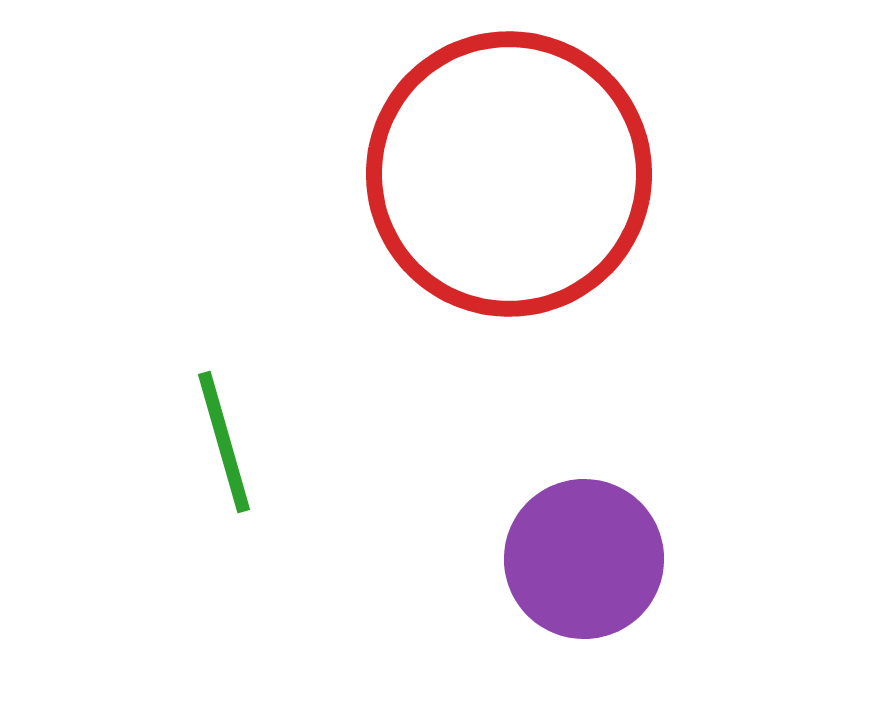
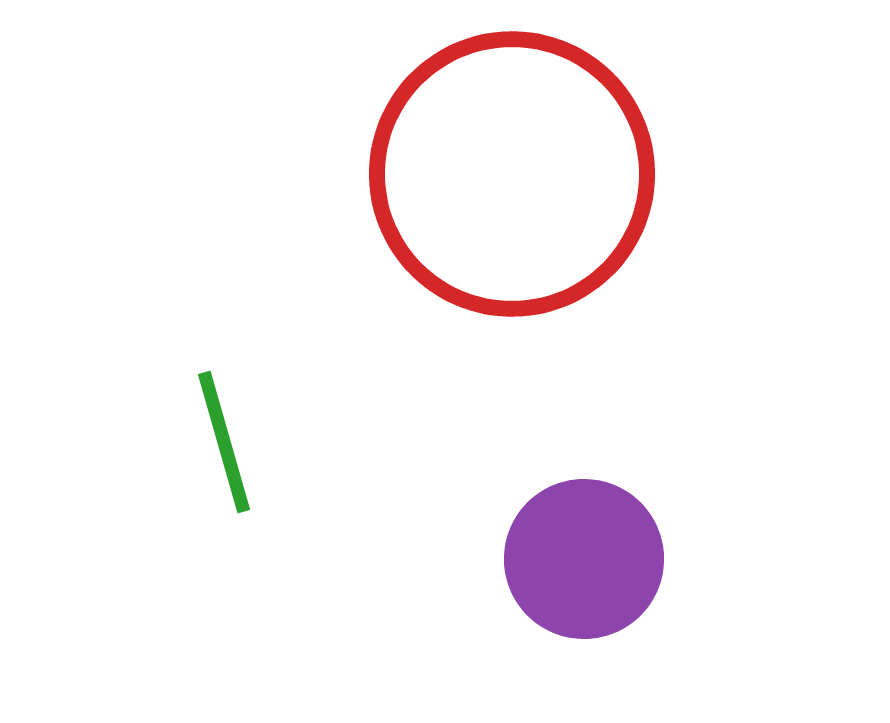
red circle: moved 3 px right
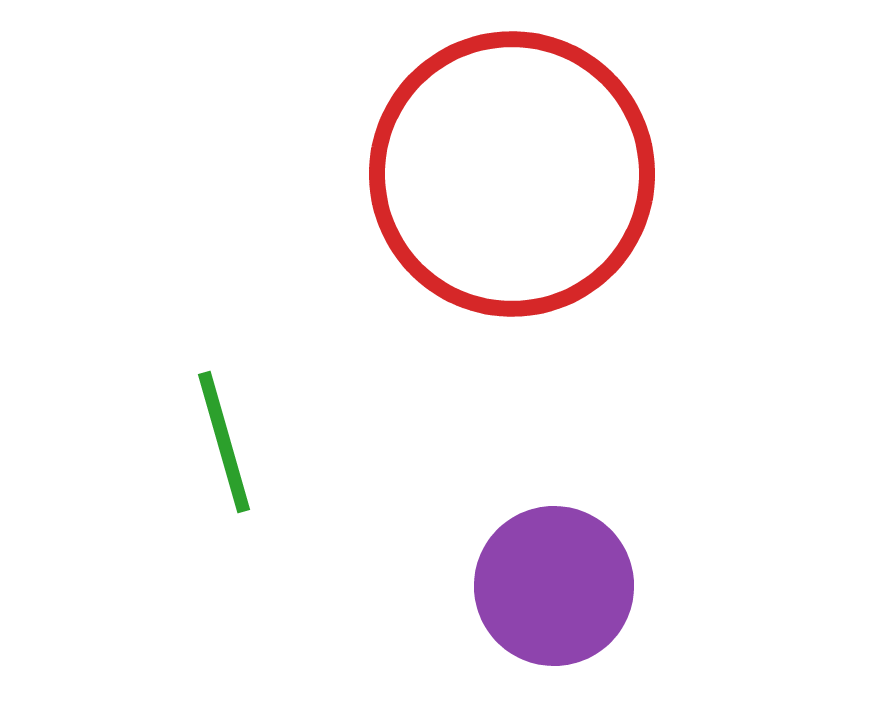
purple circle: moved 30 px left, 27 px down
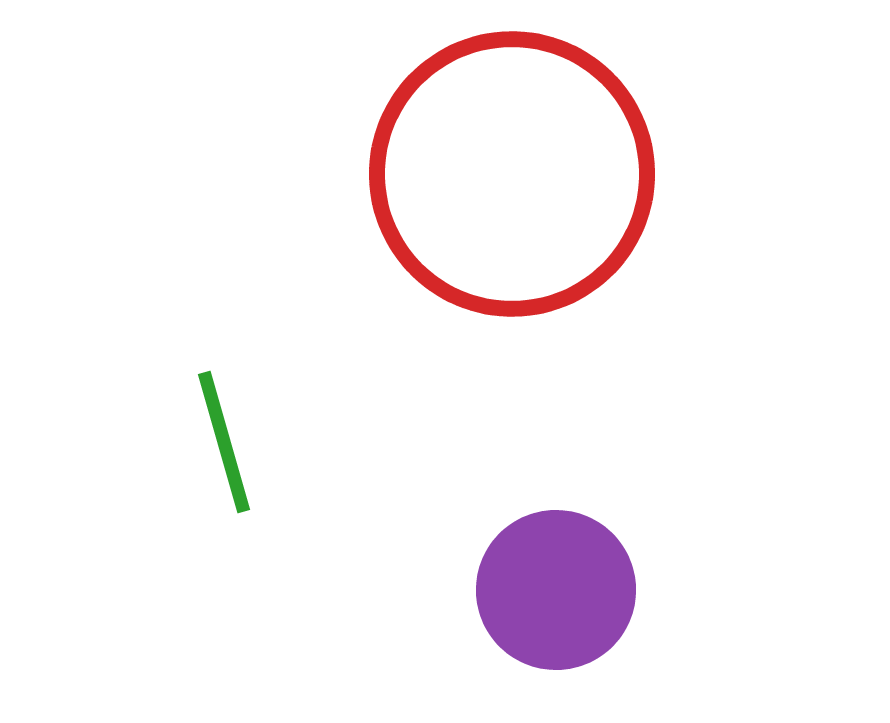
purple circle: moved 2 px right, 4 px down
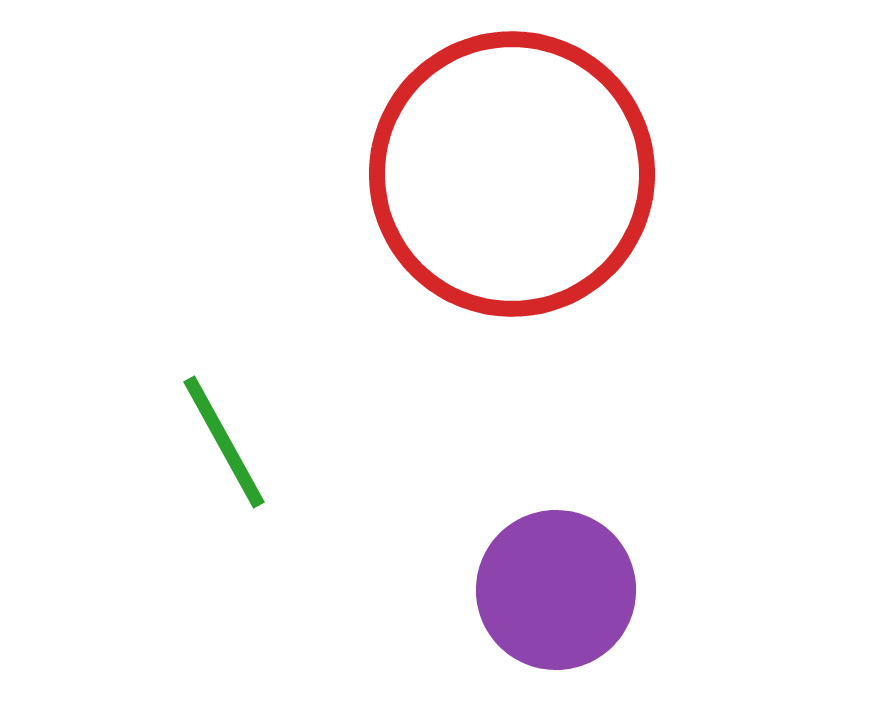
green line: rotated 13 degrees counterclockwise
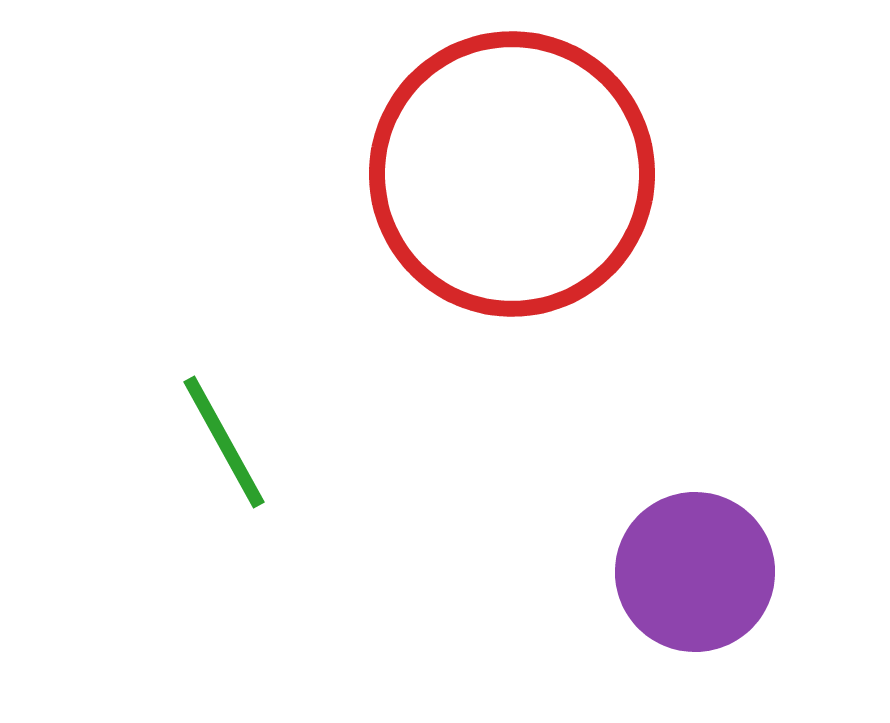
purple circle: moved 139 px right, 18 px up
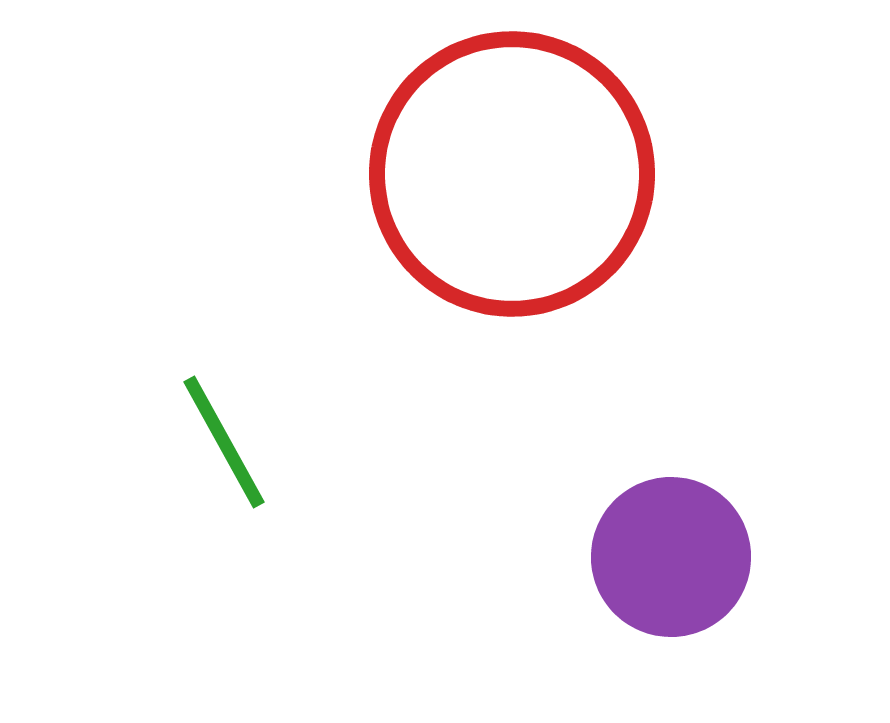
purple circle: moved 24 px left, 15 px up
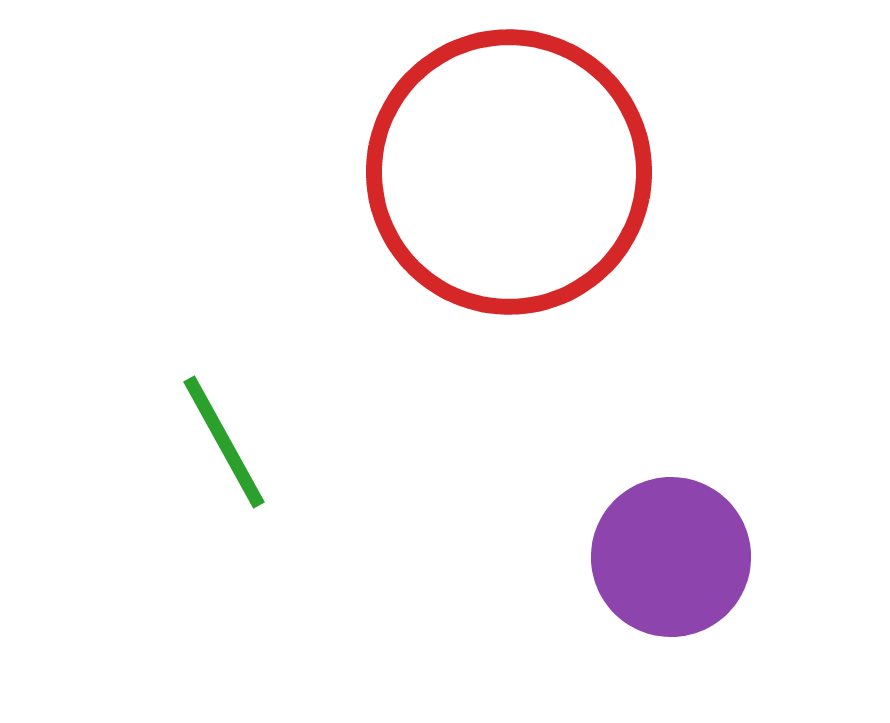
red circle: moved 3 px left, 2 px up
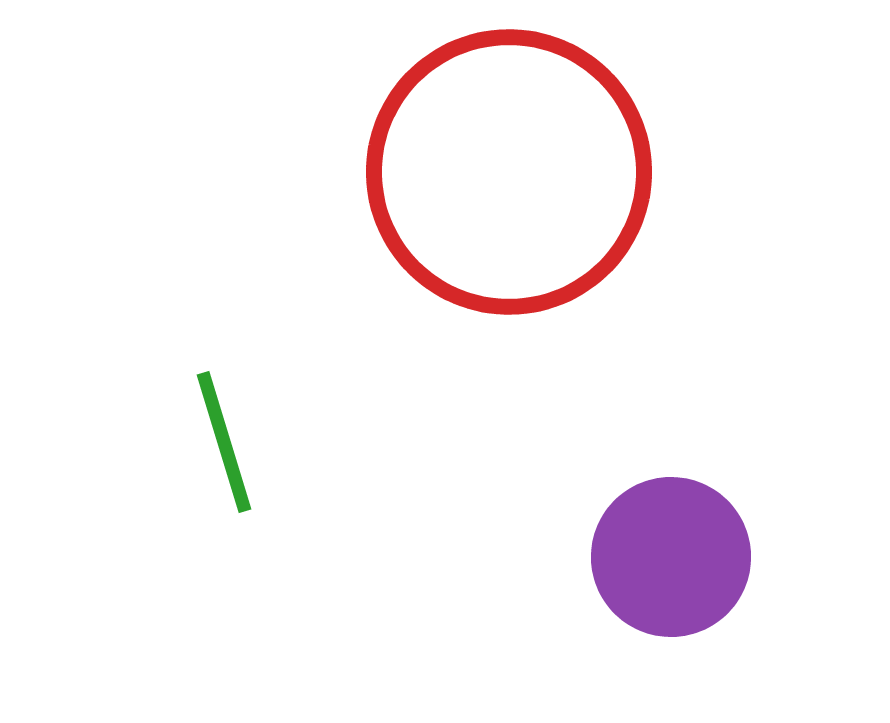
green line: rotated 12 degrees clockwise
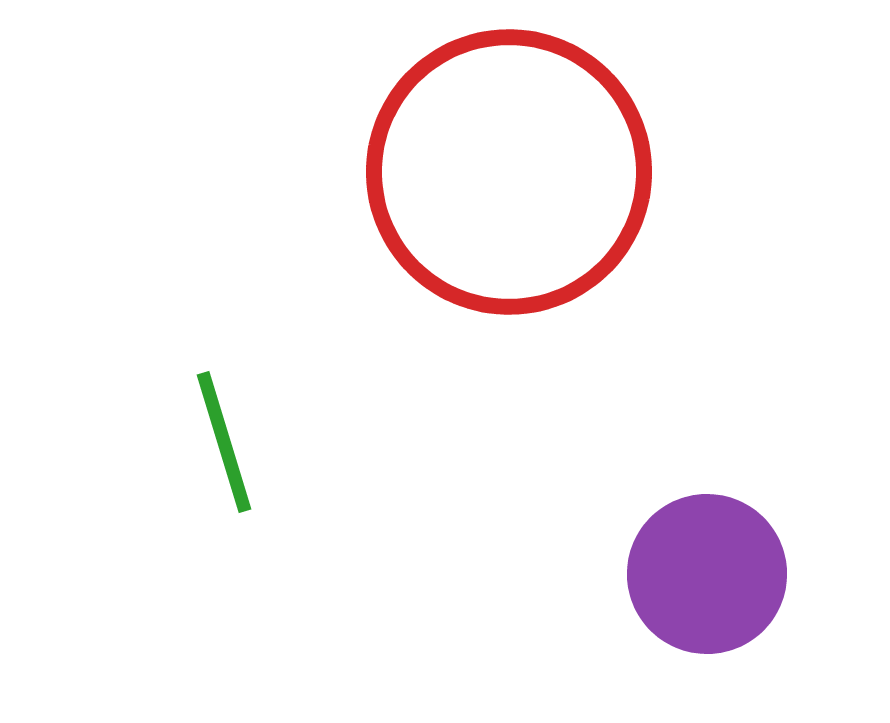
purple circle: moved 36 px right, 17 px down
